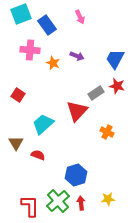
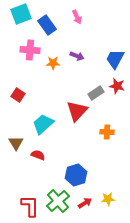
pink arrow: moved 3 px left
orange star: rotated 24 degrees counterclockwise
orange cross: rotated 24 degrees counterclockwise
red arrow: moved 4 px right; rotated 64 degrees clockwise
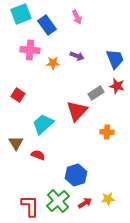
blue trapezoid: rotated 130 degrees clockwise
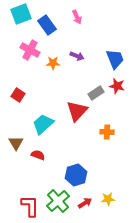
pink cross: rotated 24 degrees clockwise
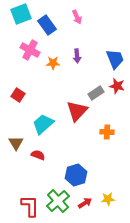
purple arrow: rotated 64 degrees clockwise
